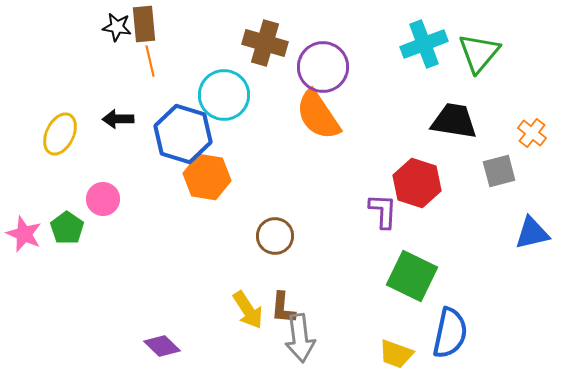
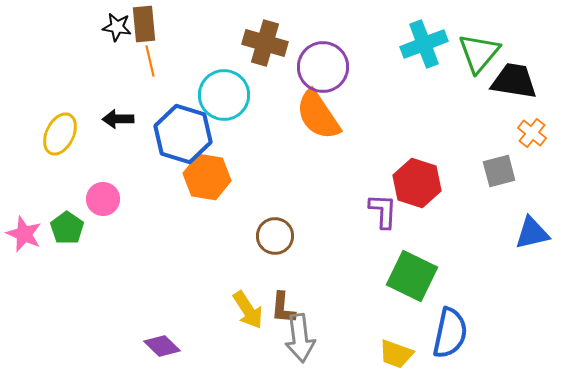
black trapezoid: moved 60 px right, 40 px up
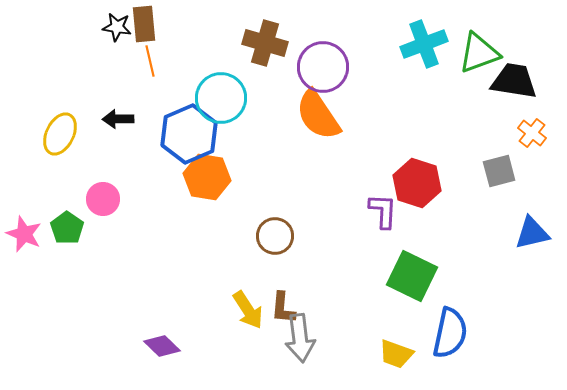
green triangle: rotated 30 degrees clockwise
cyan circle: moved 3 px left, 3 px down
blue hexagon: moved 6 px right; rotated 20 degrees clockwise
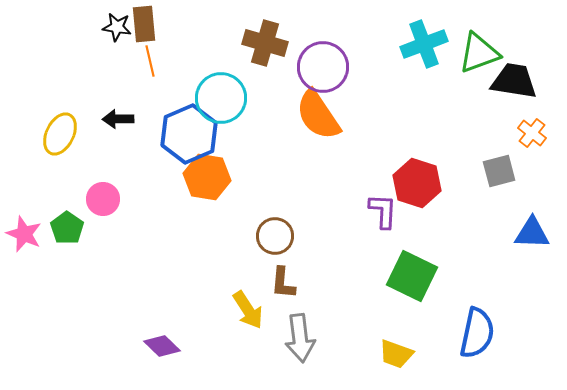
blue triangle: rotated 15 degrees clockwise
brown L-shape: moved 25 px up
blue semicircle: moved 27 px right
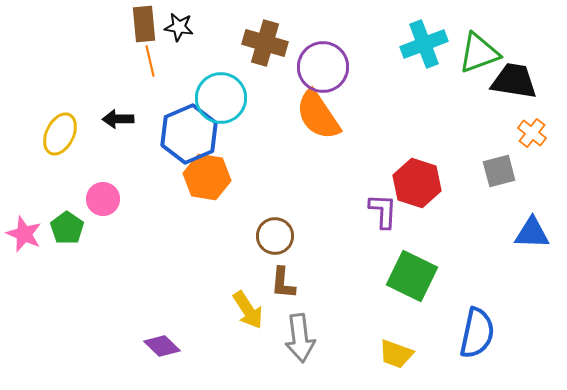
black star: moved 62 px right
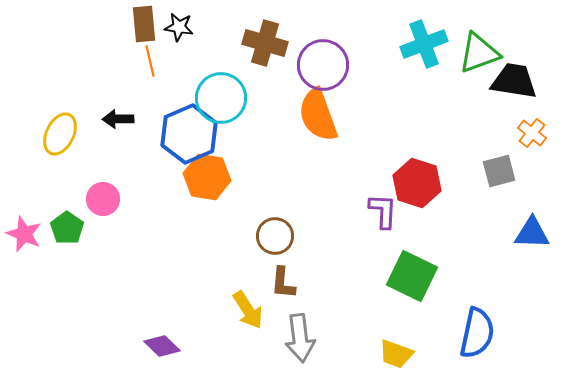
purple circle: moved 2 px up
orange semicircle: rotated 14 degrees clockwise
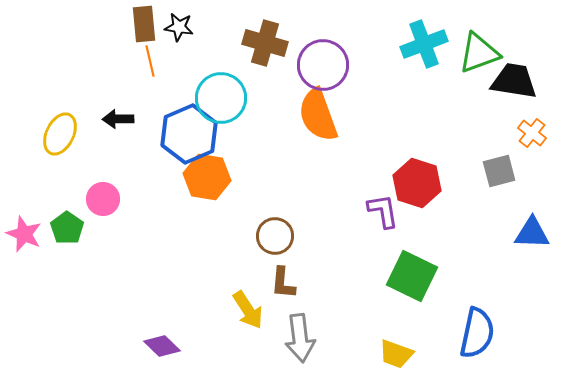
purple L-shape: rotated 12 degrees counterclockwise
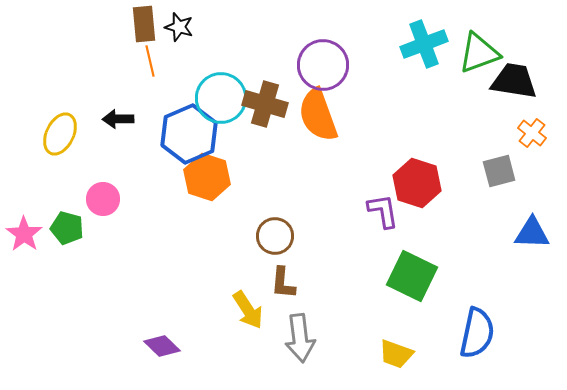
black star: rotated 8 degrees clockwise
brown cross: moved 61 px down
orange hexagon: rotated 9 degrees clockwise
green pentagon: rotated 20 degrees counterclockwise
pink star: rotated 12 degrees clockwise
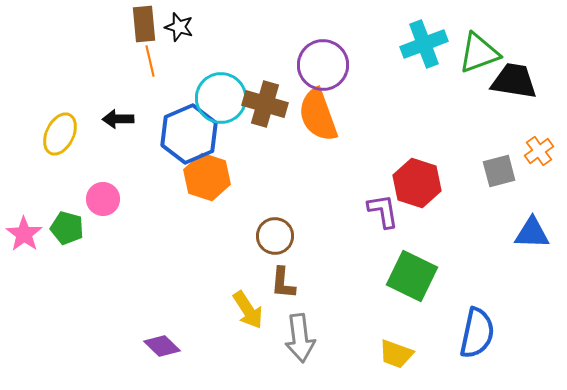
orange cross: moved 7 px right, 18 px down; rotated 16 degrees clockwise
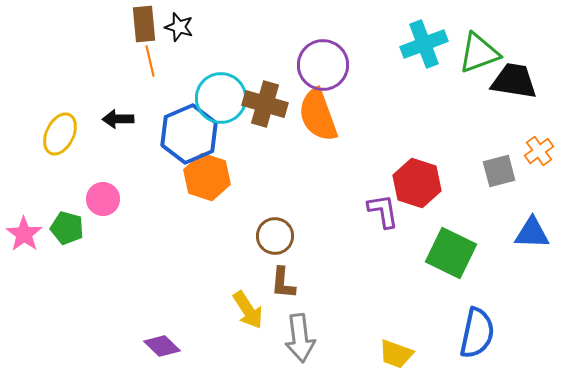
green square: moved 39 px right, 23 px up
